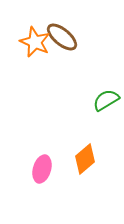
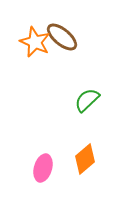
green semicircle: moved 19 px left; rotated 12 degrees counterclockwise
pink ellipse: moved 1 px right, 1 px up
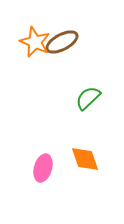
brown ellipse: moved 5 px down; rotated 68 degrees counterclockwise
green semicircle: moved 1 px right, 2 px up
orange diamond: rotated 68 degrees counterclockwise
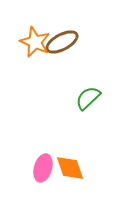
orange diamond: moved 15 px left, 9 px down
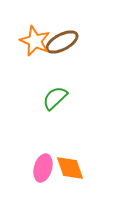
orange star: moved 1 px up
green semicircle: moved 33 px left
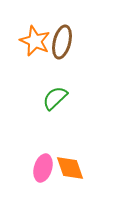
brown ellipse: rotated 48 degrees counterclockwise
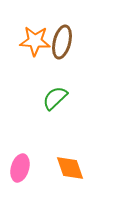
orange star: rotated 20 degrees counterclockwise
pink ellipse: moved 23 px left
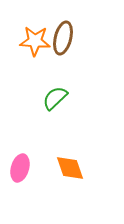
brown ellipse: moved 1 px right, 4 px up
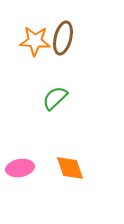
pink ellipse: rotated 64 degrees clockwise
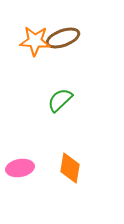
brown ellipse: rotated 56 degrees clockwise
green semicircle: moved 5 px right, 2 px down
orange diamond: rotated 28 degrees clockwise
